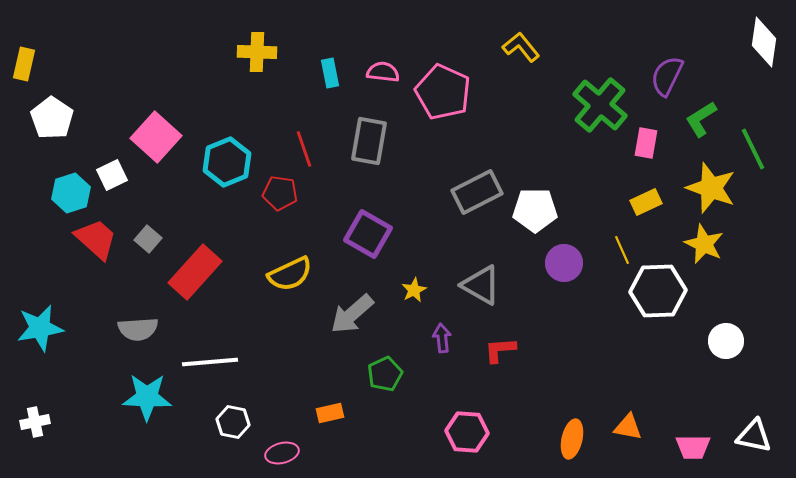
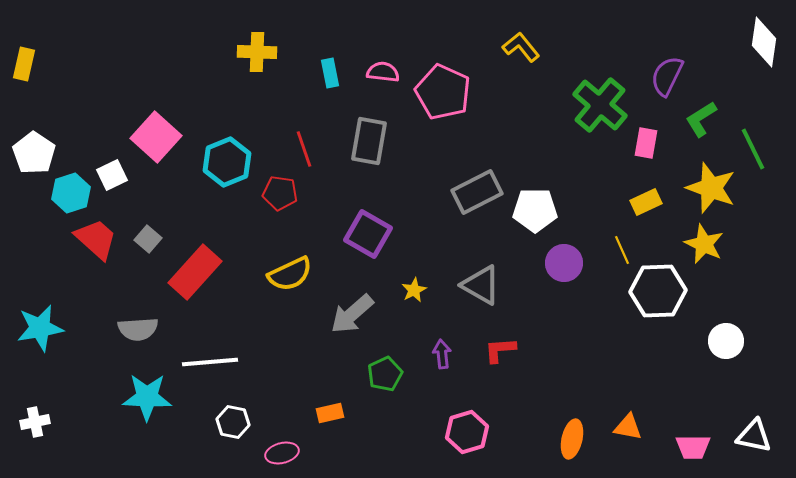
white pentagon at (52, 118): moved 18 px left, 35 px down
purple arrow at (442, 338): moved 16 px down
pink hexagon at (467, 432): rotated 21 degrees counterclockwise
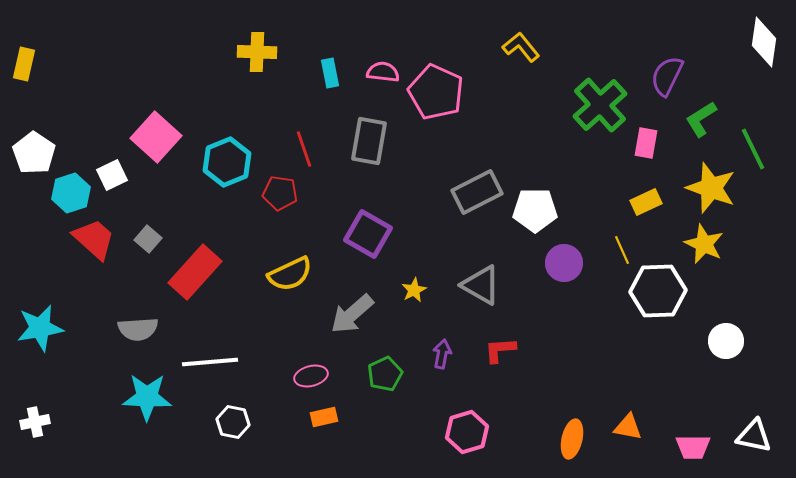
pink pentagon at (443, 92): moved 7 px left
green cross at (600, 105): rotated 8 degrees clockwise
red trapezoid at (96, 239): moved 2 px left
purple arrow at (442, 354): rotated 16 degrees clockwise
orange rectangle at (330, 413): moved 6 px left, 4 px down
pink ellipse at (282, 453): moved 29 px right, 77 px up
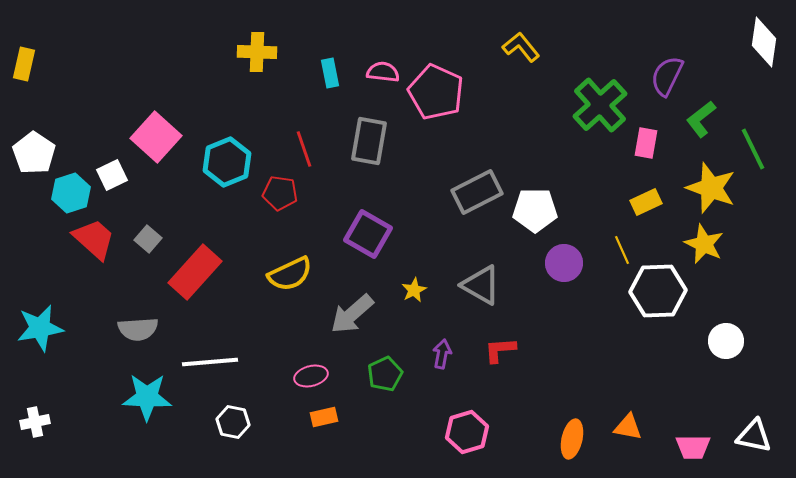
green L-shape at (701, 119): rotated 6 degrees counterclockwise
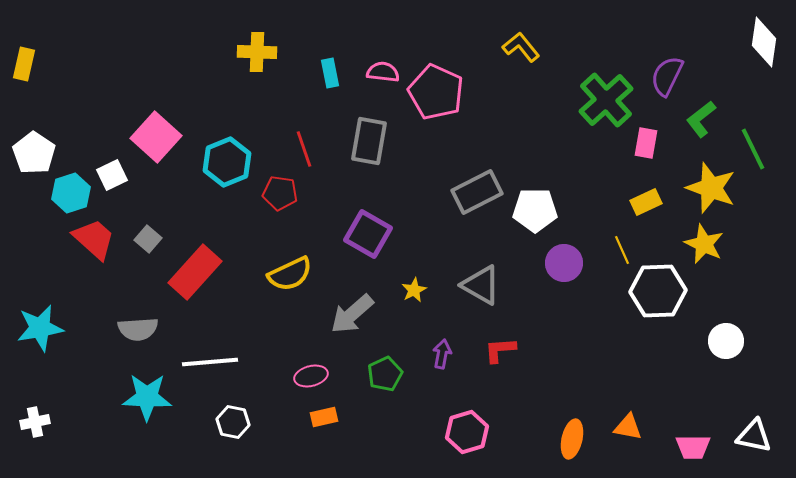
green cross at (600, 105): moved 6 px right, 5 px up
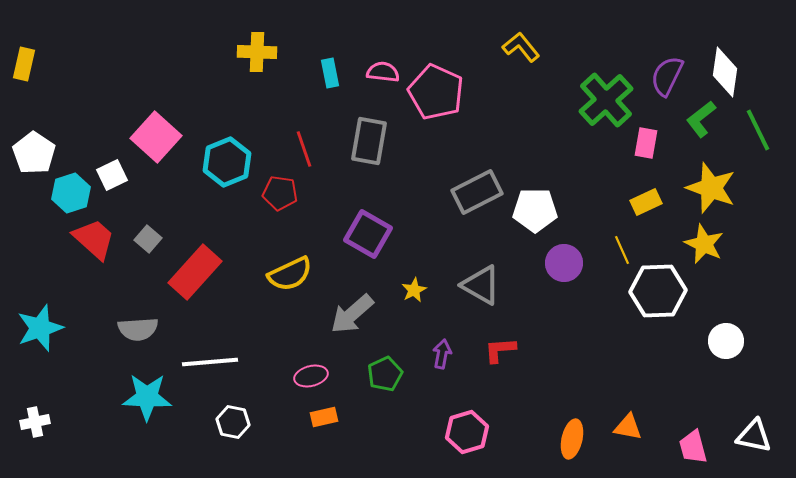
white diamond at (764, 42): moved 39 px left, 30 px down
green line at (753, 149): moved 5 px right, 19 px up
cyan star at (40, 328): rotated 9 degrees counterclockwise
pink trapezoid at (693, 447): rotated 75 degrees clockwise
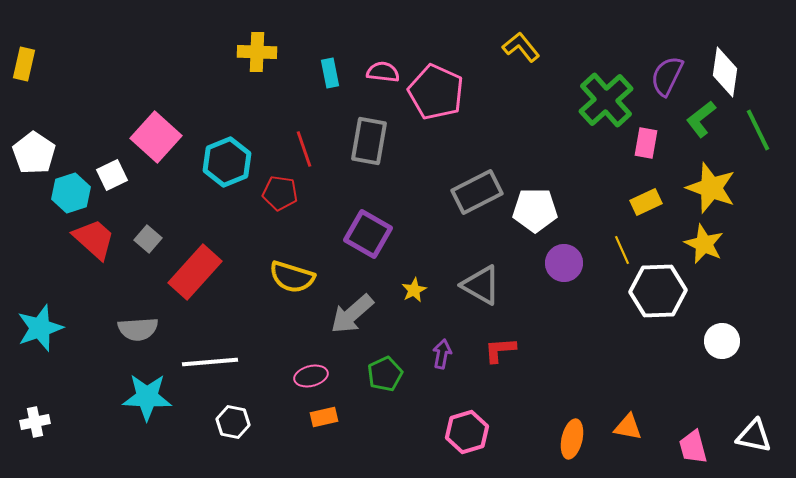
yellow semicircle at (290, 274): moved 2 px right, 3 px down; rotated 42 degrees clockwise
white circle at (726, 341): moved 4 px left
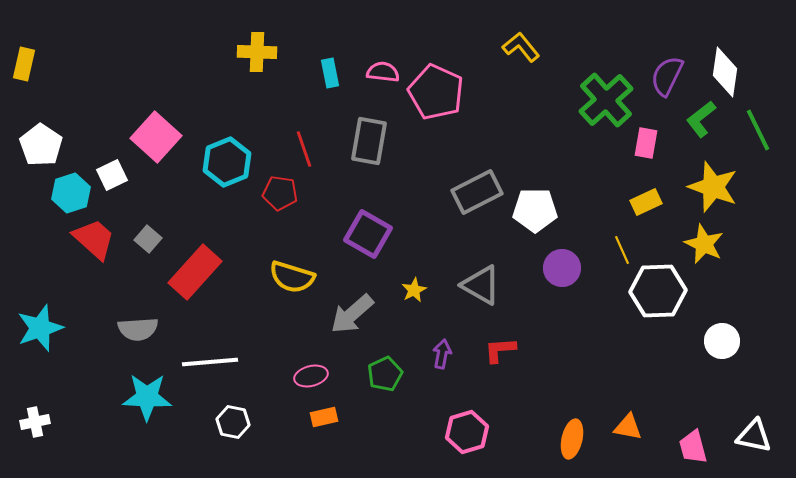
white pentagon at (34, 153): moved 7 px right, 8 px up
yellow star at (711, 188): moved 2 px right, 1 px up
purple circle at (564, 263): moved 2 px left, 5 px down
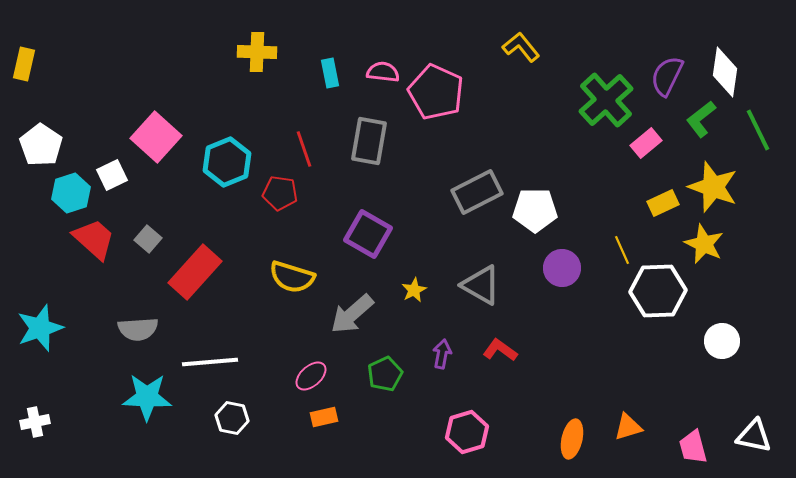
pink rectangle at (646, 143): rotated 40 degrees clockwise
yellow rectangle at (646, 202): moved 17 px right, 1 px down
red L-shape at (500, 350): rotated 40 degrees clockwise
pink ellipse at (311, 376): rotated 28 degrees counterclockwise
white hexagon at (233, 422): moved 1 px left, 4 px up
orange triangle at (628, 427): rotated 28 degrees counterclockwise
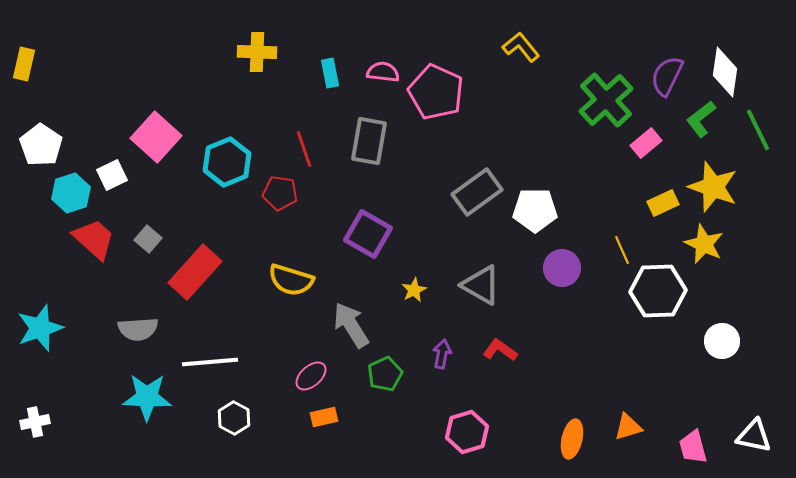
gray rectangle at (477, 192): rotated 9 degrees counterclockwise
yellow semicircle at (292, 277): moved 1 px left, 3 px down
gray arrow at (352, 314): moved 1 px left, 11 px down; rotated 99 degrees clockwise
white hexagon at (232, 418): moved 2 px right; rotated 16 degrees clockwise
